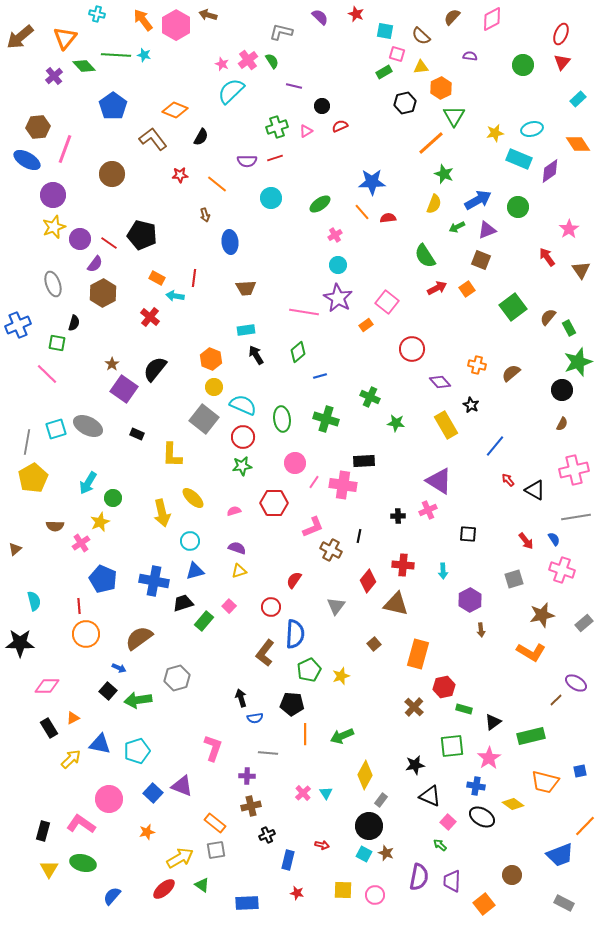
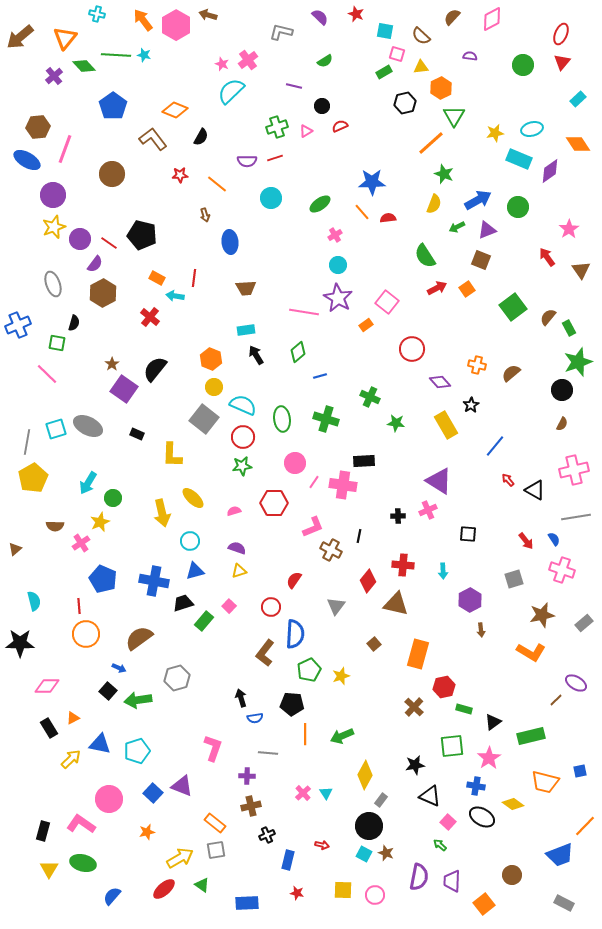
green semicircle at (272, 61): moved 53 px right; rotated 91 degrees clockwise
black star at (471, 405): rotated 14 degrees clockwise
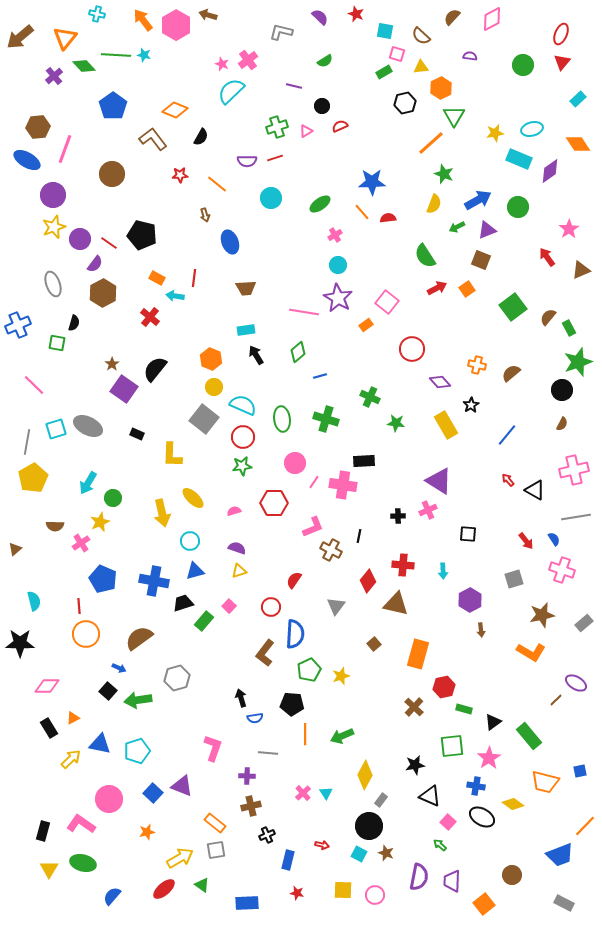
blue ellipse at (230, 242): rotated 15 degrees counterclockwise
brown triangle at (581, 270): rotated 42 degrees clockwise
pink line at (47, 374): moved 13 px left, 11 px down
blue line at (495, 446): moved 12 px right, 11 px up
green rectangle at (531, 736): moved 2 px left; rotated 64 degrees clockwise
cyan square at (364, 854): moved 5 px left
